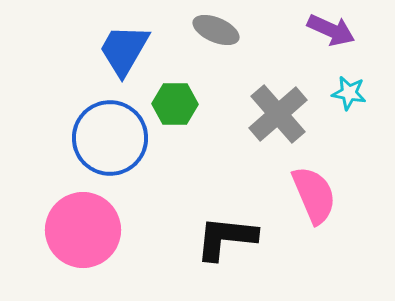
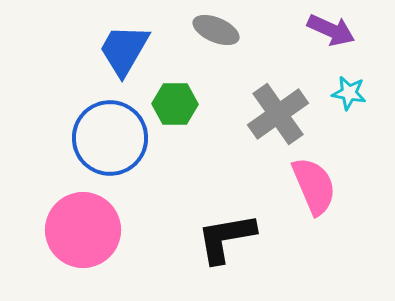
gray cross: rotated 6 degrees clockwise
pink semicircle: moved 9 px up
black L-shape: rotated 16 degrees counterclockwise
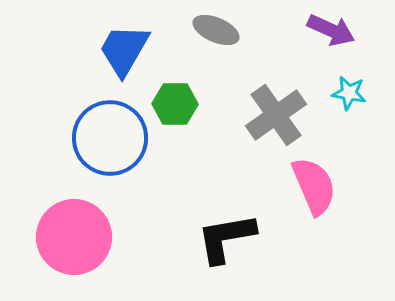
gray cross: moved 2 px left, 1 px down
pink circle: moved 9 px left, 7 px down
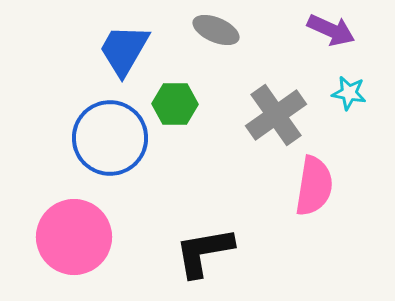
pink semicircle: rotated 32 degrees clockwise
black L-shape: moved 22 px left, 14 px down
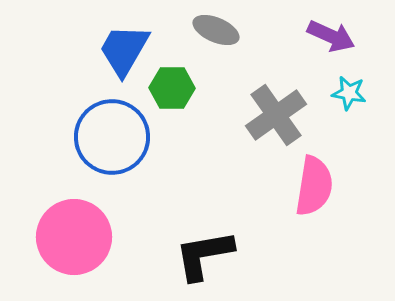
purple arrow: moved 6 px down
green hexagon: moved 3 px left, 16 px up
blue circle: moved 2 px right, 1 px up
black L-shape: moved 3 px down
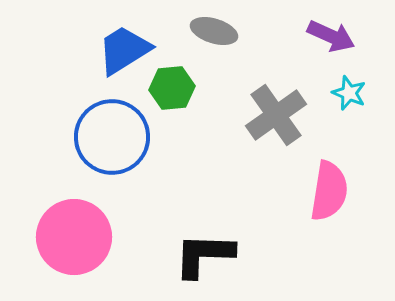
gray ellipse: moved 2 px left, 1 px down; rotated 6 degrees counterclockwise
blue trapezoid: rotated 28 degrees clockwise
green hexagon: rotated 6 degrees counterclockwise
cyan star: rotated 12 degrees clockwise
pink semicircle: moved 15 px right, 5 px down
black L-shape: rotated 12 degrees clockwise
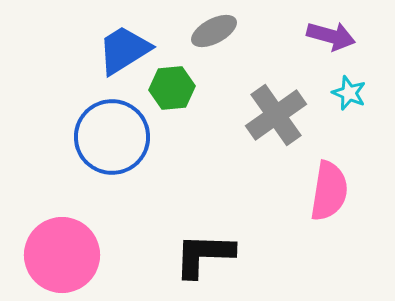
gray ellipse: rotated 45 degrees counterclockwise
purple arrow: rotated 9 degrees counterclockwise
pink circle: moved 12 px left, 18 px down
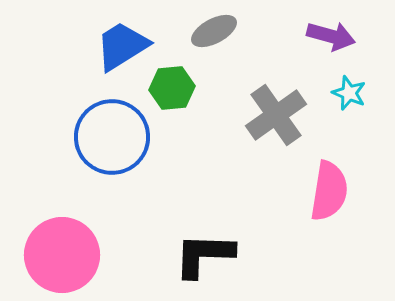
blue trapezoid: moved 2 px left, 4 px up
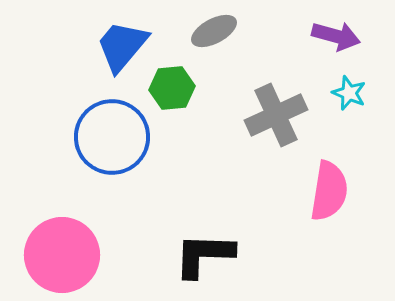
purple arrow: moved 5 px right
blue trapezoid: rotated 18 degrees counterclockwise
gray cross: rotated 10 degrees clockwise
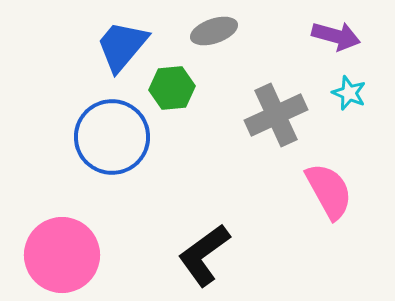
gray ellipse: rotated 9 degrees clockwise
pink semicircle: rotated 38 degrees counterclockwise
black L-shape: rotated 38 degrees counterclockwise
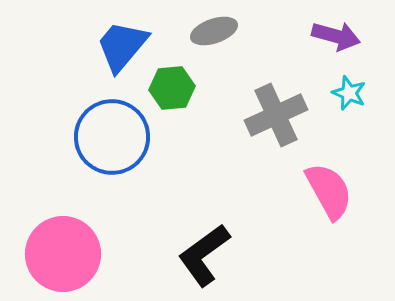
pink circle: moved 1 px right, 1 px up
